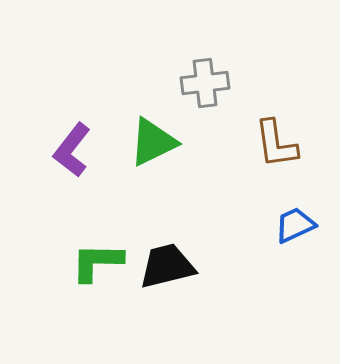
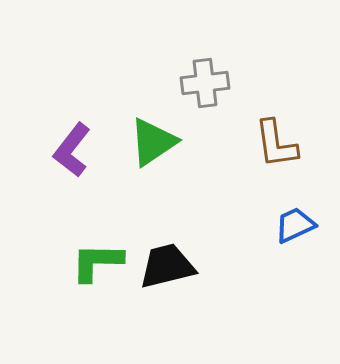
green triangle: rotated 8 degrees counterclockwise
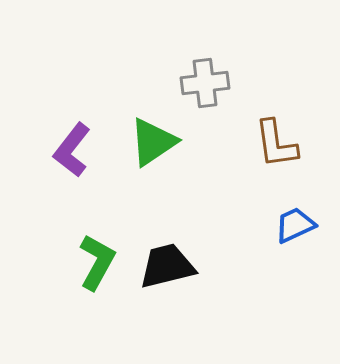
green L-shape: rotated 118 degrees clockwise
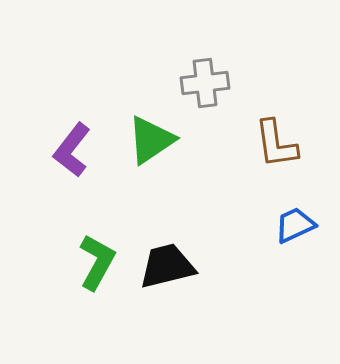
green triangle: moved 2 px left, 2 px up
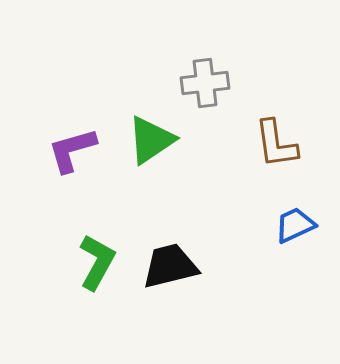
purple L-shape: rotated 36 degrees clockwise
black trapezoid: moved 3 px right
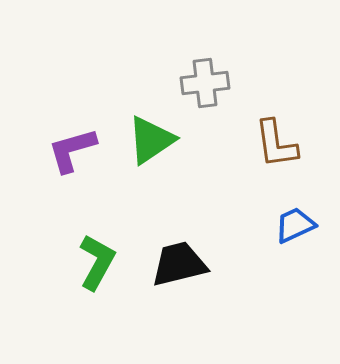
black trapezoid: moved 9 px right, 2 px up
